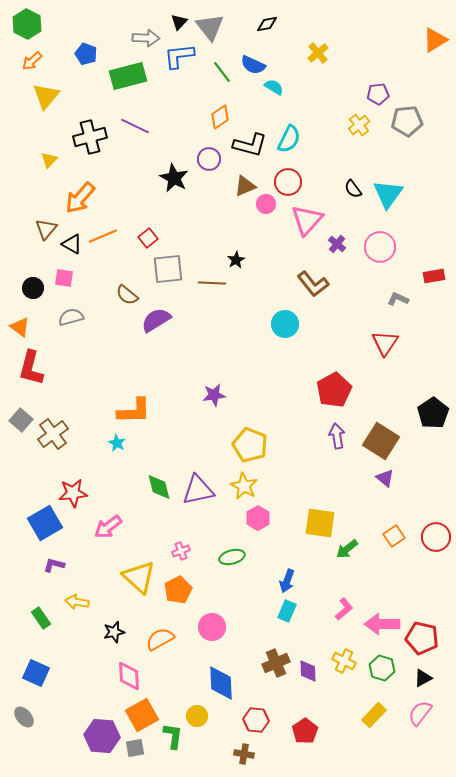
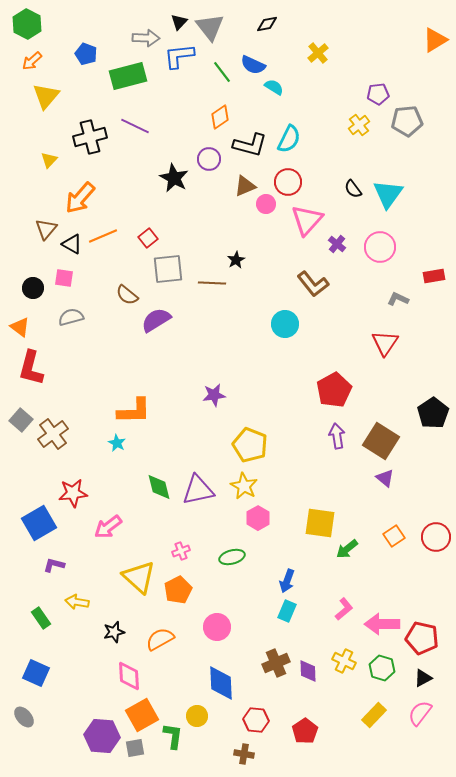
blue square at (45, 523): moved 6 px left
pink circle at (212, 627): moved 5 px right
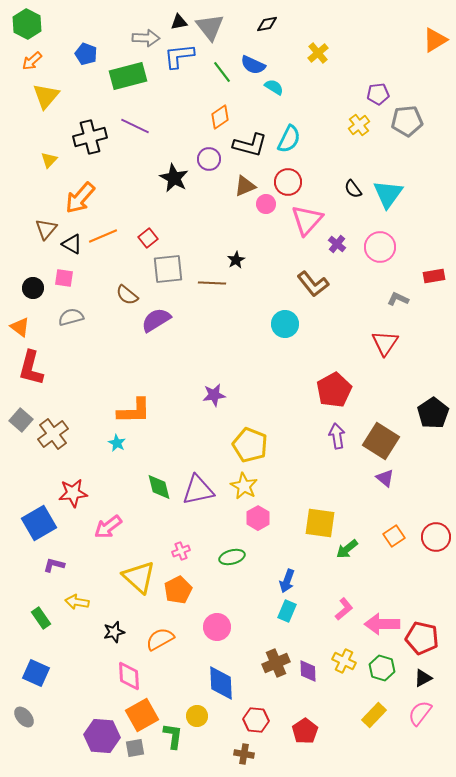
black triangle at (179, 22): rotated 36 degrees clockwise
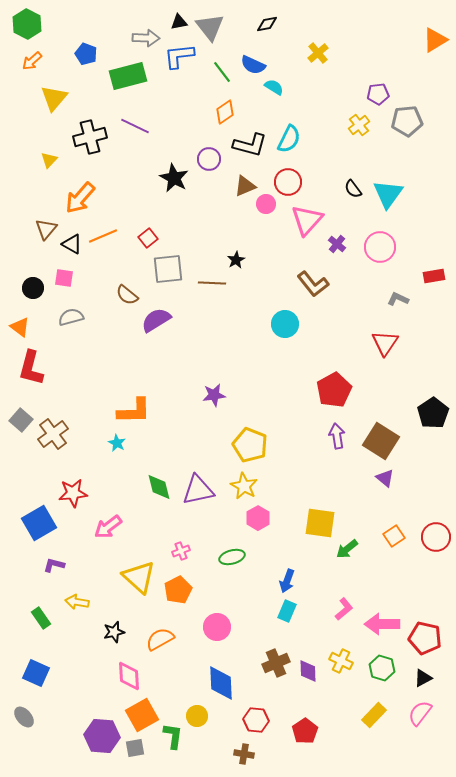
yellow triangle at (46, 96): moved 8 px right, 2 px down
orange diamond at (220, 117): moved 5 px right, 5 px up
red pentagon at (422, 638): moved 3 px right
yellow cross at (344, 661): moved 3 px left
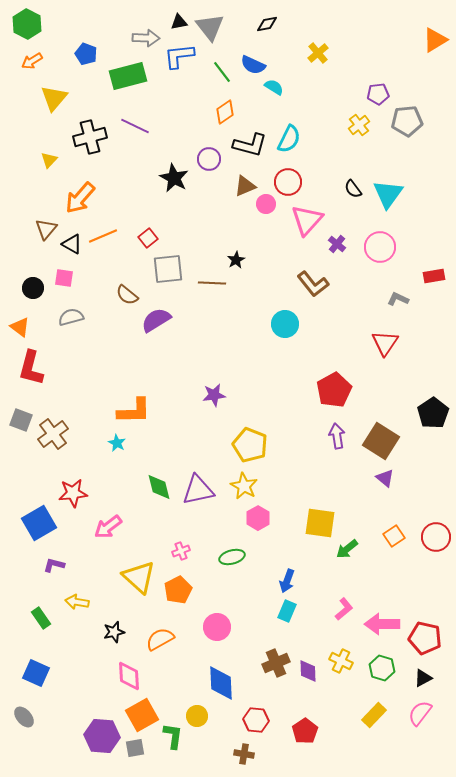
orange arrow at (32, 61): rotated 10 degrees clockwise
gray square at (21, 420): rotated 20 degrees counterclockwise
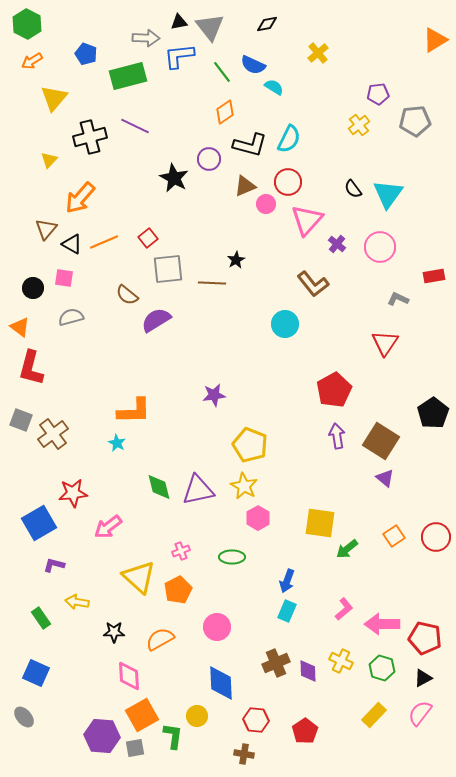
gray pentagon at (407, 121): moved 8 px right
orange line at (103, 236): moved 1 px right, 6 px down
green ellipse at (232, 557): rotated 15 degrees clockwise
black star at (114, 632): rotated 15 degrees clockwise
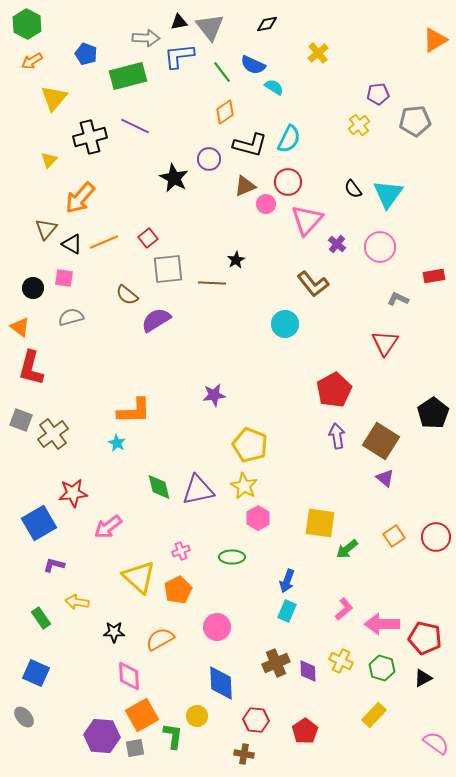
pink semicircle at (420, 713): moved 16 px right, 30 px down; rotated 88 degrees clockwise
